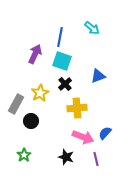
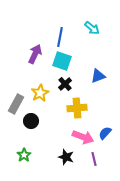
purple line: moved 2 px left
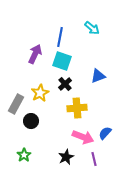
black star: rotated 28 degrees clockwise
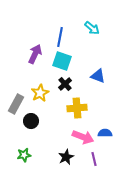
blue triangle: rotated 42 degrees clockwise
blue semicircle: rotated 48 degrees clockwise
green star: rotated 24 degrees clockwise
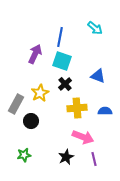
cyan arrow: moved 3 px right
blue semicircle: moved 22 px up
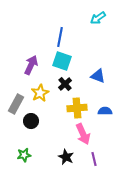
cyan arrow: moved 3 px right, 10 px up; rotated 105 degrees clockwise
purple arrow: moved 4 px left, 11 px down
pink arrow: moved 3 px up; rotated 45 degrees clockwise
black star: rotated 21 degrees counterclockwise
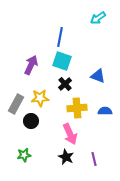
yellow star: moved 5 px down; rotated 24 degrees clockwise
pink arrow: moved 13 px left
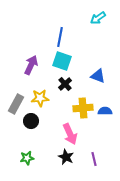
yellow cross: moved 6 px right
green star: moved 3 px right, 3 px down
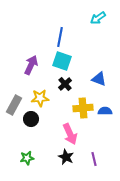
blue triangle: moved 1 px right, 3 px down
gray rectangle: moved 2 px left, 1 px down
black circle: moved 2 px up
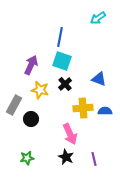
yellow star: moved 8 px up; rotated 18 degrees clockwise
